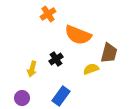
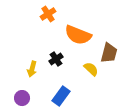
yellow semicircle: rotated 63 degrees clockwise
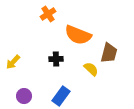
black cross: rotated 32 degrees clockwise
yellow arrow: moved 19 px left, 7 px up; rotated 28 degrees clockwise
purple circle: moved 2 px right, 2 px up
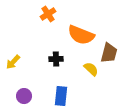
orange semicircle: moved 3 px right
blue rectangle: rotated 30 degrees counterclockwise
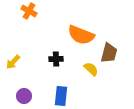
orange cross: moved 19 px left, 3 px up; rotated 28 degrees counterclockwise
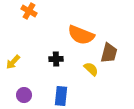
purple circle: moved 1 px up
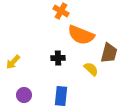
orange cross: moved 32 px right
black cross: moved 2 px right, 1 px up
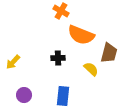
blue rectangle: moved 2 px right
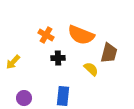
orange cross: moved 15 px left, 24 px down
purple circle: moved 3 px down
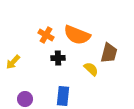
orange semicircle: moved 4 px left
purple circle: moved 1 px right, 1 px down
